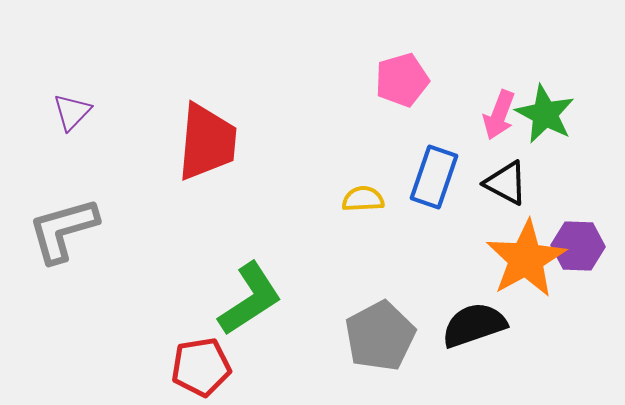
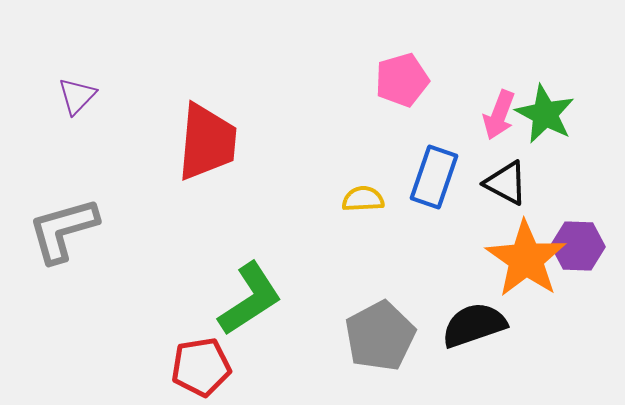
purple triangle: moved 5 px right, 16 px up
orange star: rotated 8 degrees counterclockwise
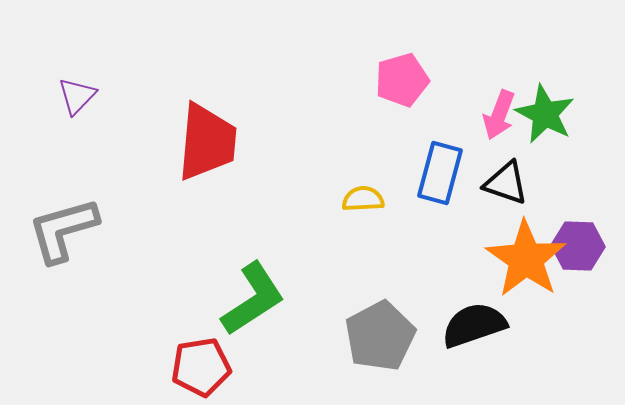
blue rectangle: moved 6 px right, 4 px up; rotated 4 degrees counterclockwise
black triangle: rotated 9 degrees counterclockwise
green L-shape: moved 3 px right
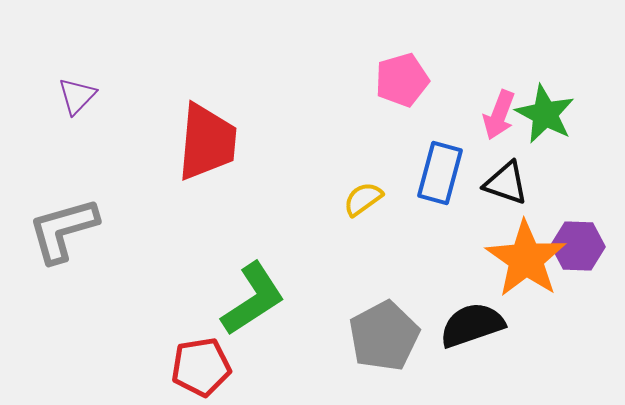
yellow semicircle: rotated 33 degrees counterclockwise
black semicircle: moved 2 px left
gray pentagon: moved 4 px right
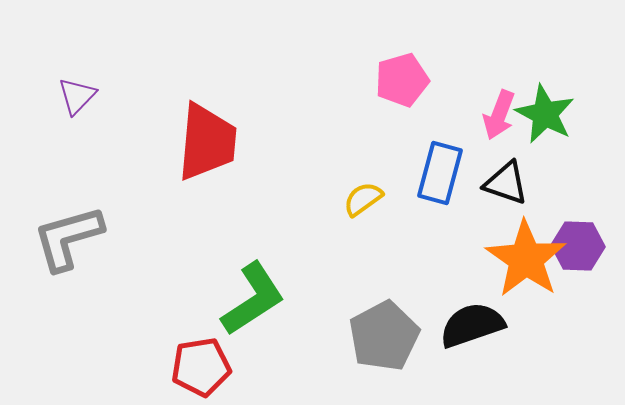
gray L-shape: moved 5 px right, 8 px down
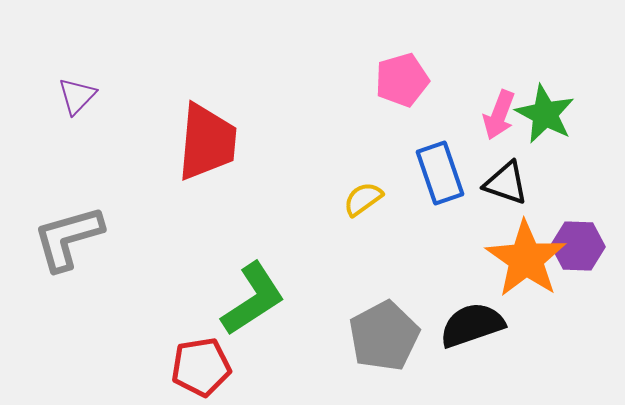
blue rectangle: rotated 34 degrees counterclockwise
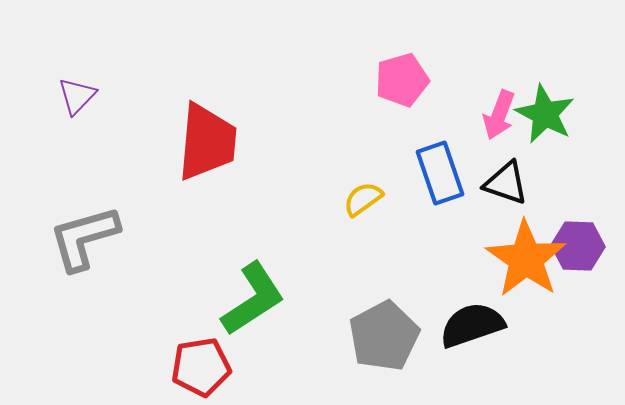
gray L-shape: moved 16 px right
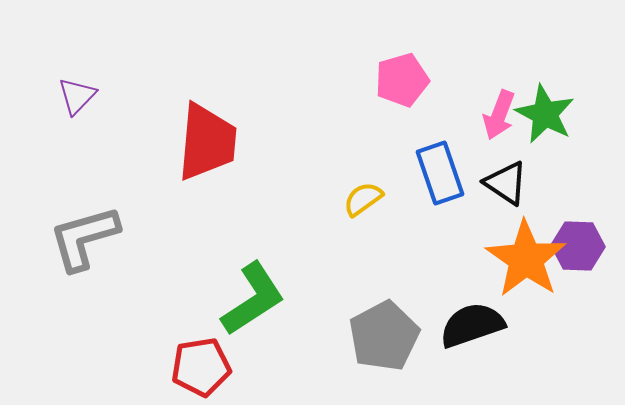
black triangle: rotated 15 degrees clockwise
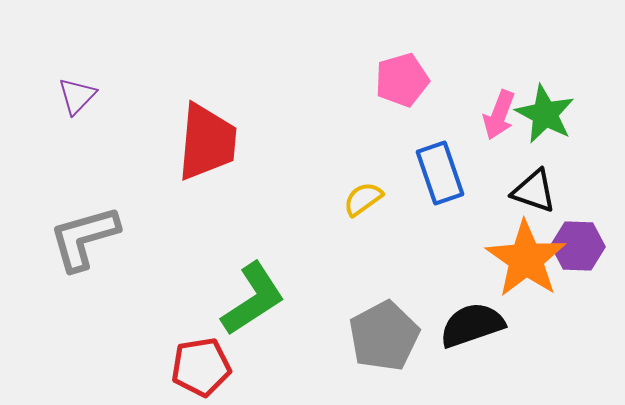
black triangle: moved 28 px right, 8 px down; rotated 15 degrees counterclockwise
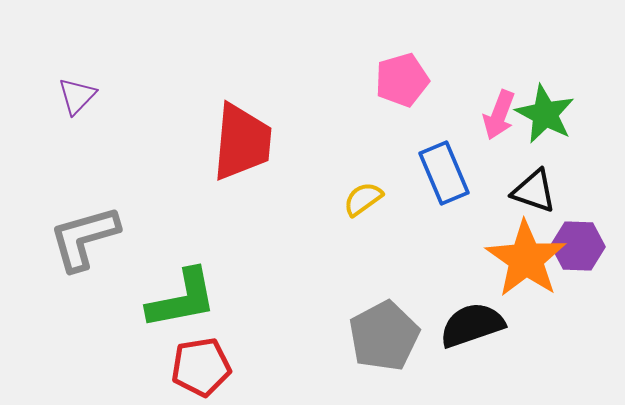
red trapezoid: moved 35 px right
blue rectangle: moved 4 px right; rotated 4 degrees counterclockwise
green L-shape: moved 71 px left; rotated 22 degrees clockwise
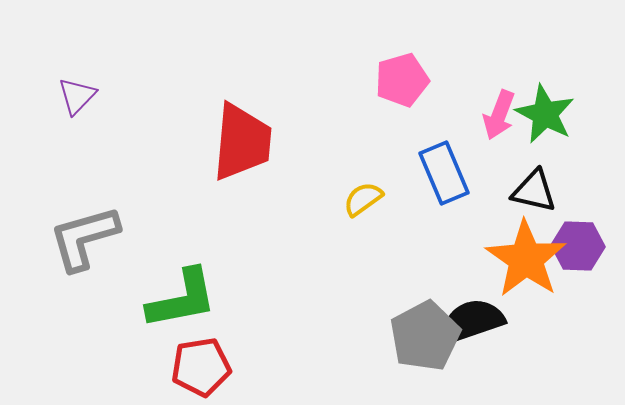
black triangle: rotated 6 degrees counterclockwise
black semicircle: moved 4 px up
gray pentagon: moved 41 px right
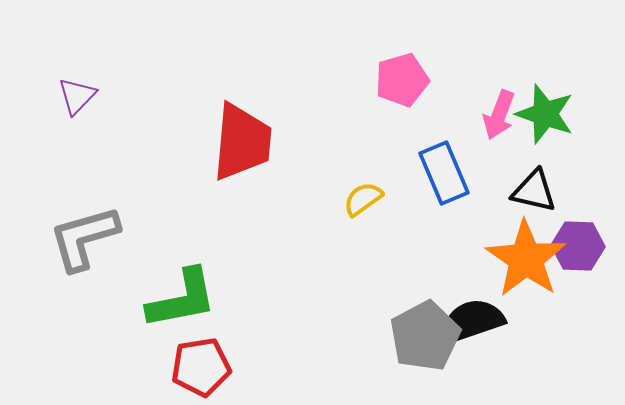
green star: rotated 8 degrees counterclockwise
